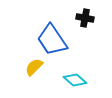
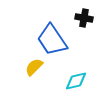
black cross: moved 1 px left
cyan diamond: moved 1 px right, 1 px down; rotated 55 degrees counterclockwise
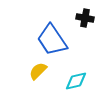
black cross: moved 1 px right
yellow semicircle: moved 4 px right, 4 px down
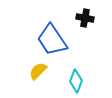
cyan diamond: rotated 55 degrees counterclockwise
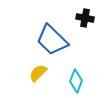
blue trapezoid: rotated 12 degrees counterclockwise
yellow semicircle: moved 2 px down
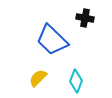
yellow semicircle: moved 5 px down
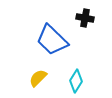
cyan diamond: rotated 10 degrees clockwise
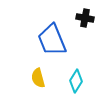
blue trapezoid: rotated 24 degrees clockwise
yellow semicircle: rotated 60 degrees counterclockwise
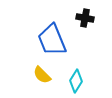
yellow semicircle: moved 4 px right, 3 px up; rotated 30 degrees counterclockwise
